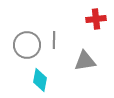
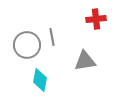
gray line: moved 2 px left, 3 px up; rotated 12 degrees counterclockwise
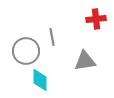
gray circle: moved 1 px left, 6 px down
cyan diamond: rotated 10 degrees counterclockwise
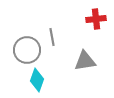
gray circle: moved 1 px right, 1 px up
cyan diamond: moved 3 px left; rotated 20 degrees clockwise
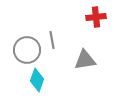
red cross: moved 2 px up
gray line: moved 3 px down
gray triangle: moved 1 px up
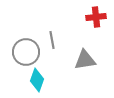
gray circle: moved 1 px left, 2 px down
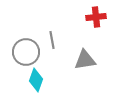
cyan diamond: moved 1 px left
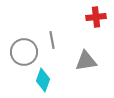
gray circle: moved 2 px left
gray triangle: moved 1 px right, 1 px down
cyan diamond: moved 7 px right
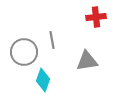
gray triangle: moved 1 px right
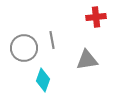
gray circle: moved 4 px up
gray triangle: moved 1 px up
